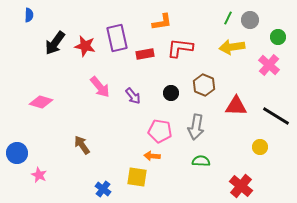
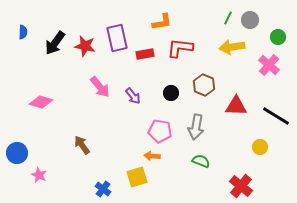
blue semicircle: moved 6 px left, 17 px down
green semicircle: rotated 18 degrees clockwise
yellow square: rotated 25 degrees counterclockwise
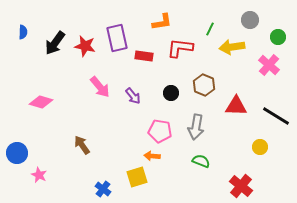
green line: moved 18 px left, 11 px down
red rectangle: moved 1 px left, 2 px down; rotated 18 degrees clockwise
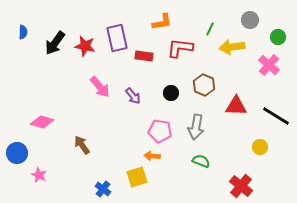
pink diamond: moved 1 px right, 20 px down
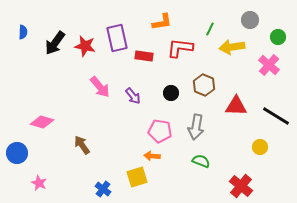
pink star: moved 8 px down
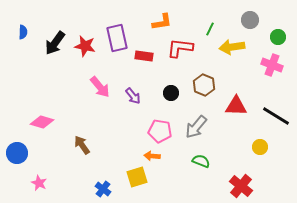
pink cross: moved 3 px right; rotated 20 degrees counterclockwise
gray arrow: rotated 30 degrees clockwise
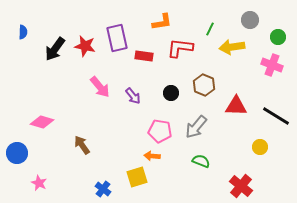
black arrow: moved 6 px down
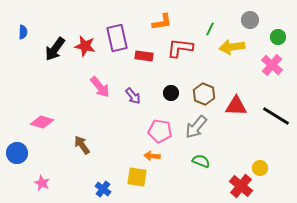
pink cross: rotated 20 degrees clockwise
brown hexagon: moved 9 px down
yellow circle: moved 21 px down
yellow square: rotated 25 degrees clockwise
pink star: moved 3 px right
